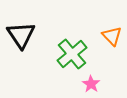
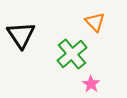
orange triangle: moved 17 px left, 14 px up
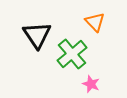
black triangle: moved 16 px right
pink star: rotated 12 degrees counterclockwise
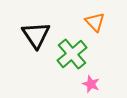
black triangle: moved 1 px left
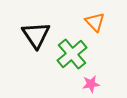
pink star: rotated 30 degrees counterclockwise
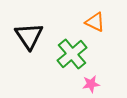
orange triangle: rotated 20 degrees counterclockwise
black triangle: moved 7 px left, 1 px down
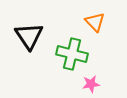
orange triangle: rotated 20 degrees clockwise
green cross: rotated 36 degrees counterclockwise
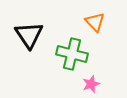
black triangle: moved 1 px up
pink star: rotated 12 degrees counterclockwise
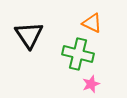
orange triangle: moved 3 px left, 1 px down; rotated 20 degrees counterclockwise
green cross: moved 6 px right
